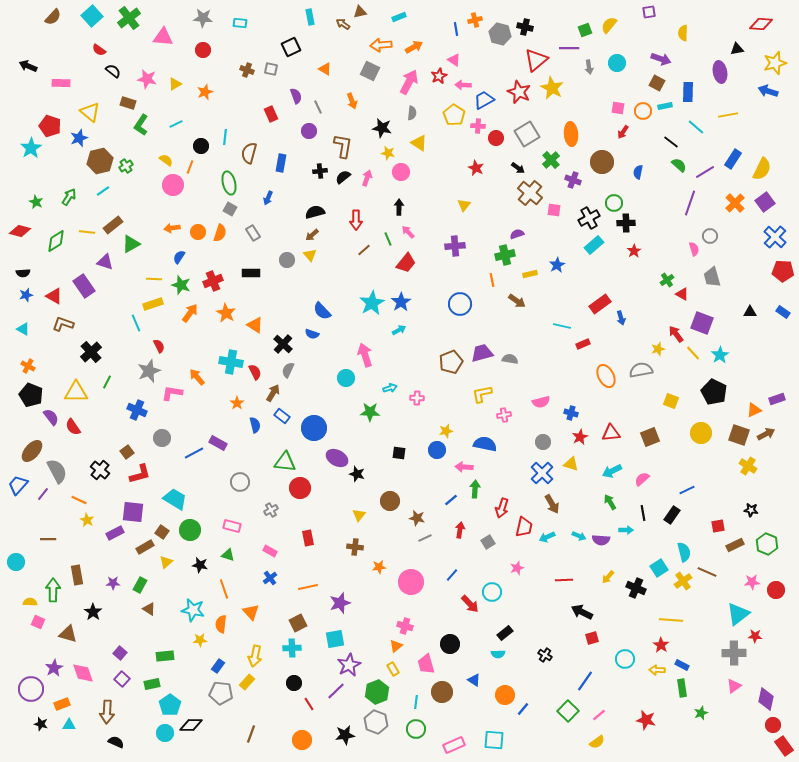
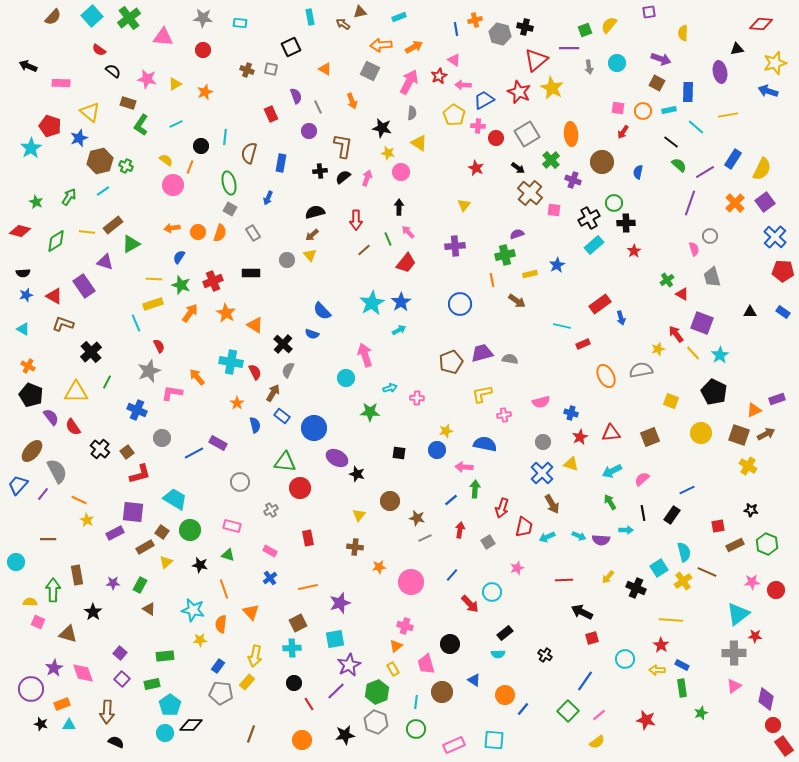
cyan rectangle at (665, 106): moved 4 px right, 4 px down
green cross at (126, 166): rotated 32 degrees counterclockwise
black cross at (100, 470): moved 21 px up
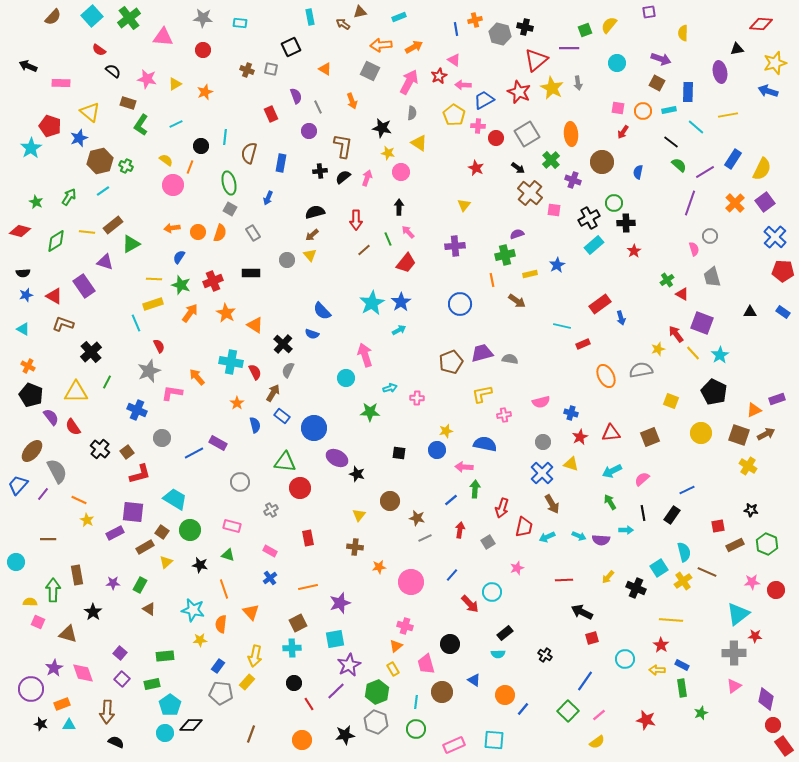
gray arrow at (589, 67): moved 11 px left, 16 px down
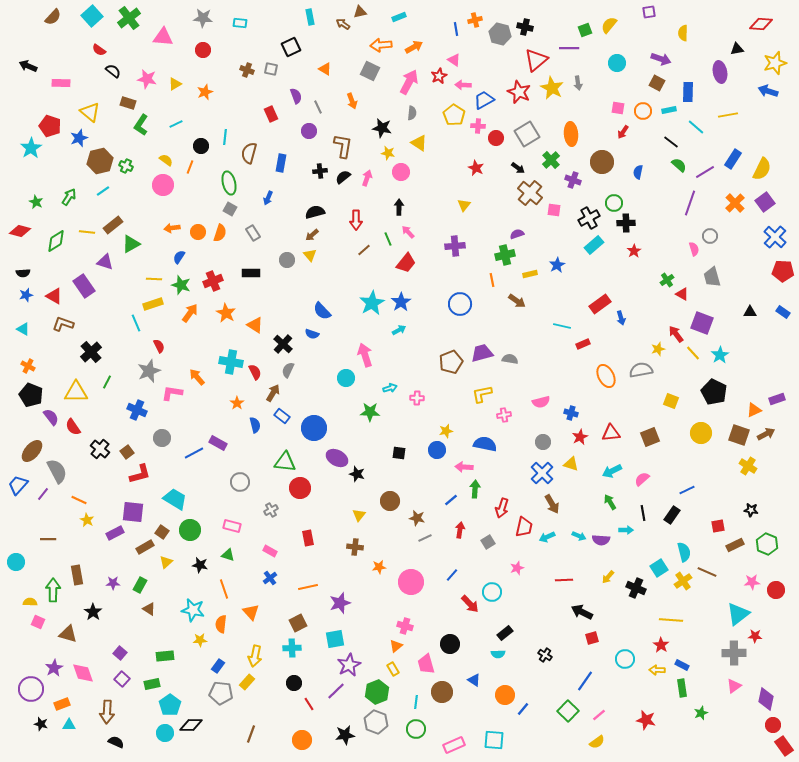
pink circle at (173, 185): moved 10 px left
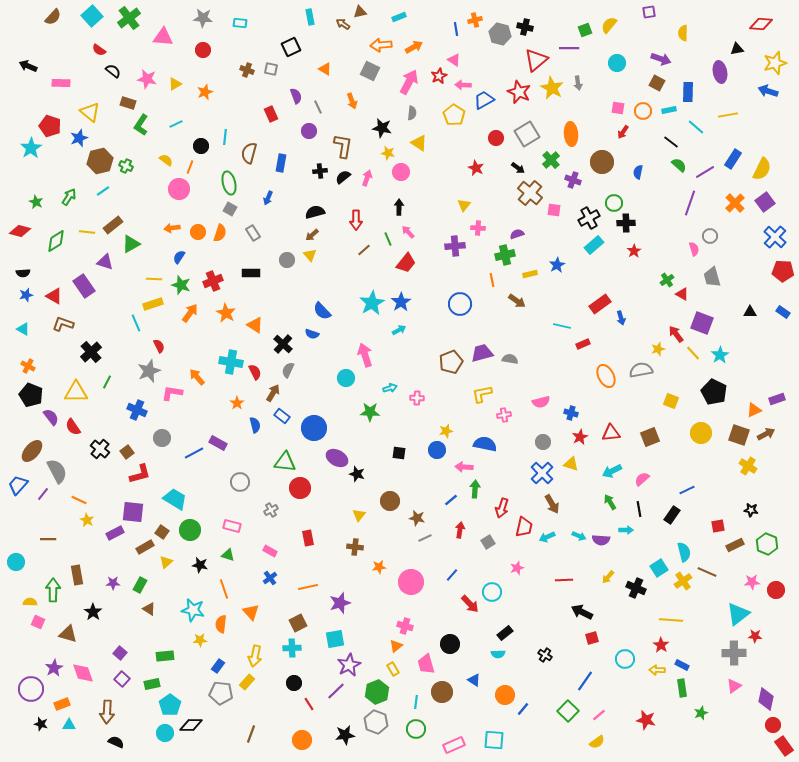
pink cross at (478, 126): moved 102 px down
pink circle at (163, 185): moved 16 px right, 4 px down
black line at (643, 513): moved 4 px left, 4 px up
